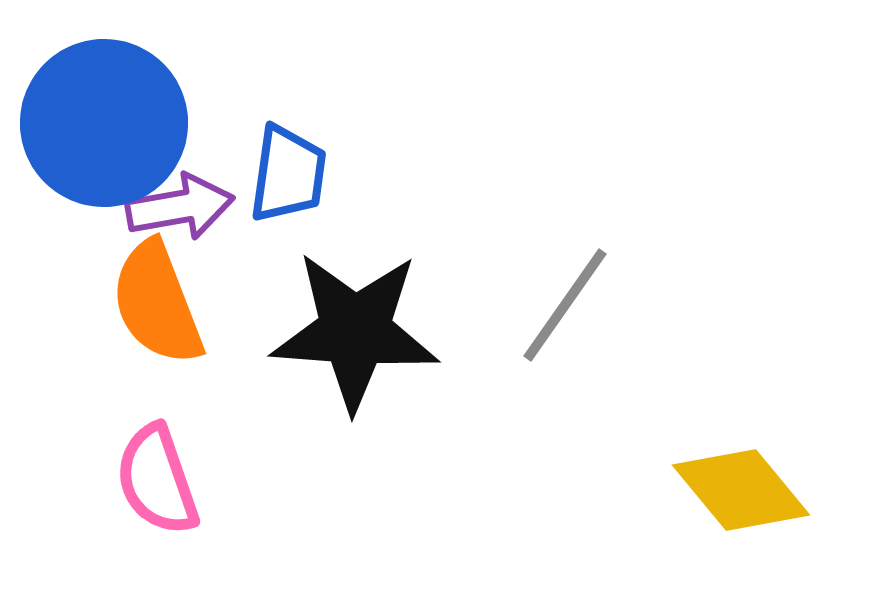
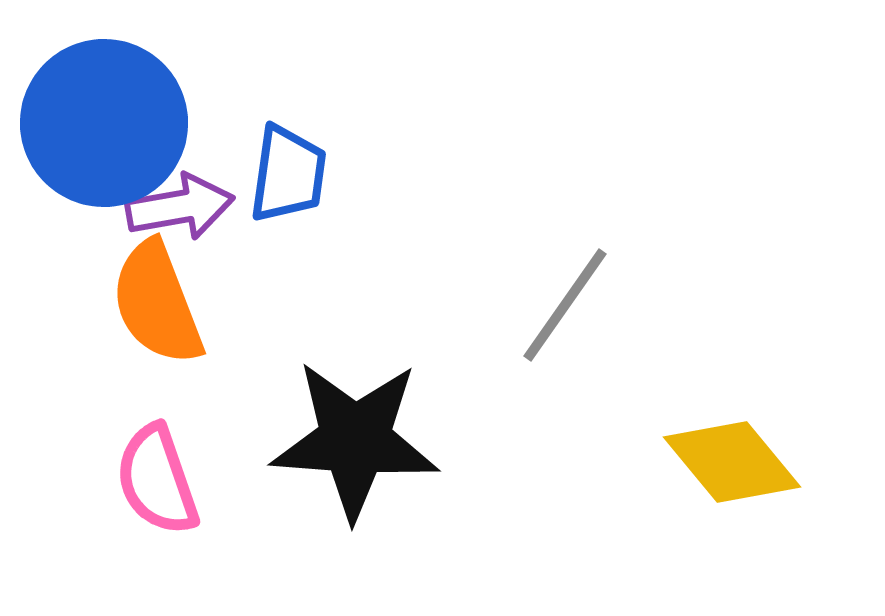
black star: moved 109 px down
yellow diamond: moved 9 px left, 28 px up
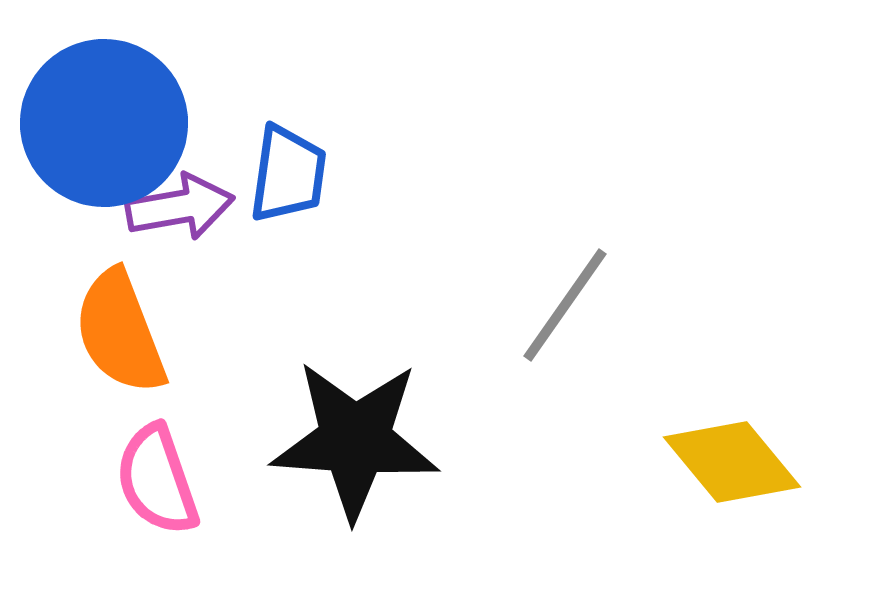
orange semicircle: moved 37 px left, 29 px down
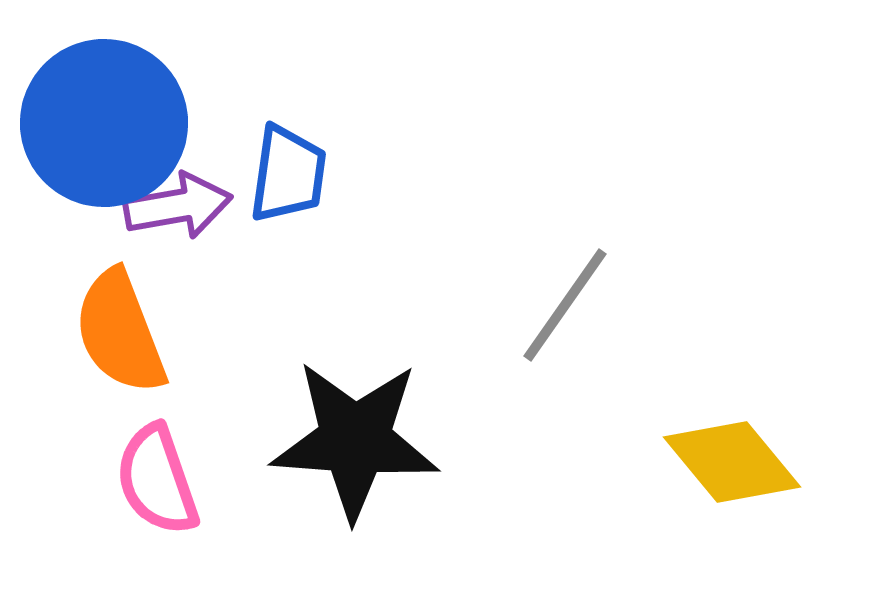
purple arrow: moved 2 px left, 1 px up
